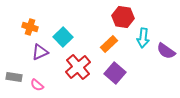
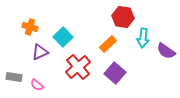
orange rectangle: moved 1 px left
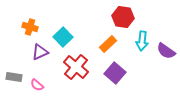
cyan arrow: moved 1 px left, 3 px down
red cross: moved 2 px left; rotated 10 degrees counterclockwise
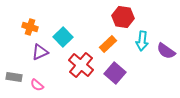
red cross: moved 5 px right, 2 px up
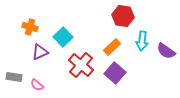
red hexagon: moved 1 px up
orange rectangle: moved 4 px right, 3 px down
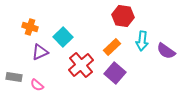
red cross: rotated 10 degrees clockwise
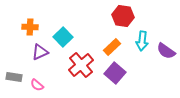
orange cross: rotated 14 degrees counterclockwise
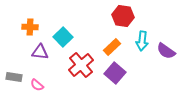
purple triangle: rotated 30 degrees clockwise
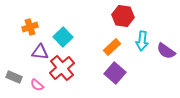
orange cross: rotated 21 degrees counterclockwise
red cross: moved 19 px left, 3 px down
gray rectangle: rotated 14 degrees clockwise
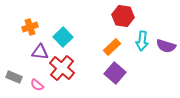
purple semicircle: moved 5 px up; rotated 18 degrees counterclockwise
red cross: rotated 10 degrees counterclockwise
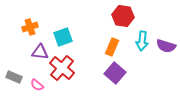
cyan square: rotated 24 degrees clockwise
orange rectangle: rotated 24 degrees counterclockwise
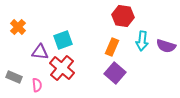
orange cross: moved 12 px left; rotated 28 degrees counterclockwise
cyan square: moved 3 px down
pink semicircle: rotated 136 degrees counterclockwise
